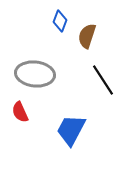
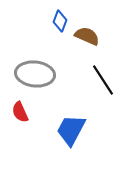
brown semicircle: rotated 95 degrees clockwise
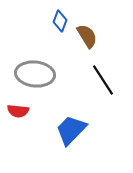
brown semicircle: rotated 35 degrees clockwise
red semicircle: moved 2 px left, 1 px up; rotated 60 degrees counterclockwise
blue trapezoid: rotated 16 degrees clockwise
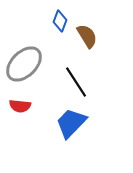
gray ellipse: moved 11 px left, 10 px up; rotated 51 degrees counterclockwise
black line: moved 27 px left, 2 px down
red semicircle: moved 2 px right, 5 px up
blue trapezoid: moved 7 px up
